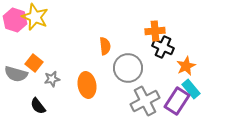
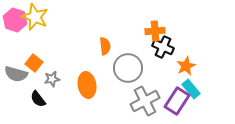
black semicircle: moved 7 px up
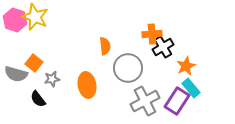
orange cross: moved 3 px left, 3 px down
black cross: rotated 35 degrees clockwise
cyan rectangle: moved 1 px up
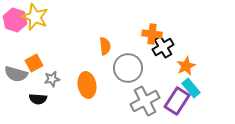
orange cross: rotated 12 degrees clockwise
orange square: rotated 24 degrees clockwise
black semicircle: rotated 48 degrees counterclockwise
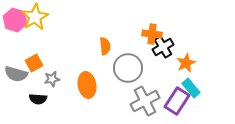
yellow star: rotated 20 degrees clockwise
orange star: moved 3 px up
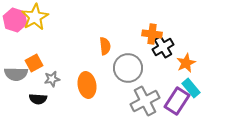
gray semicircle: rotated 15 degrees counterclockwise
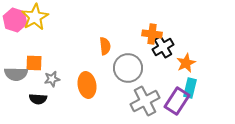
orange square: rotated 30 degrees clockwise
cyan rectangle: moved 1 px left; rotated 54 degrees clockwise
